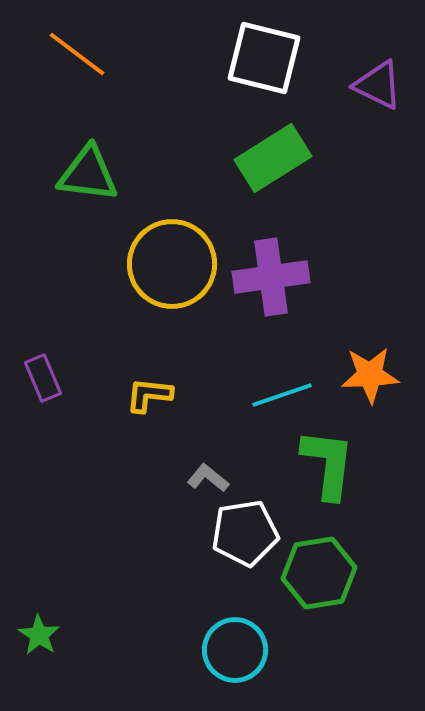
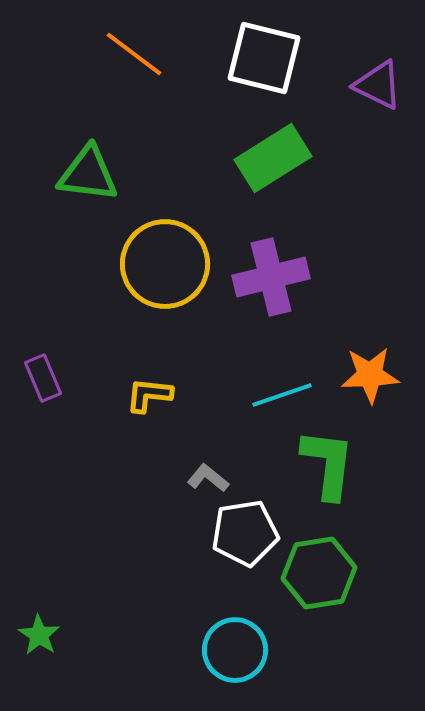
orange line: moved 57 px right
yellow circle: moved 7 px left
purple cross: rotated 6 degrees counterclockwise
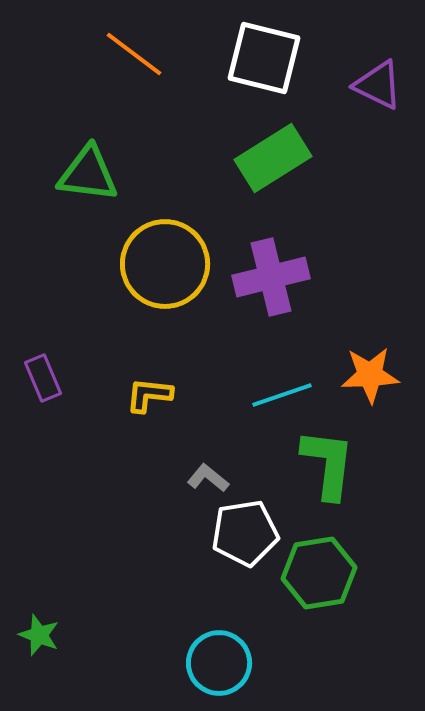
green star: rotated 12 degrees counterclockwise
cyan circle: moved 16 px left, 13 px down
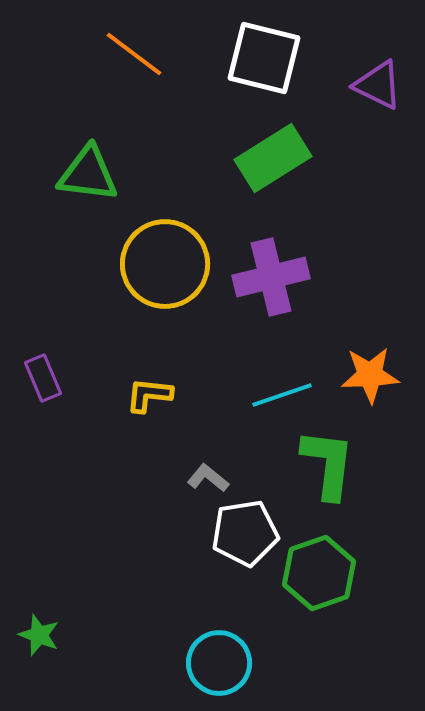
green hexagon: rotated 10 degrees counterclockwise
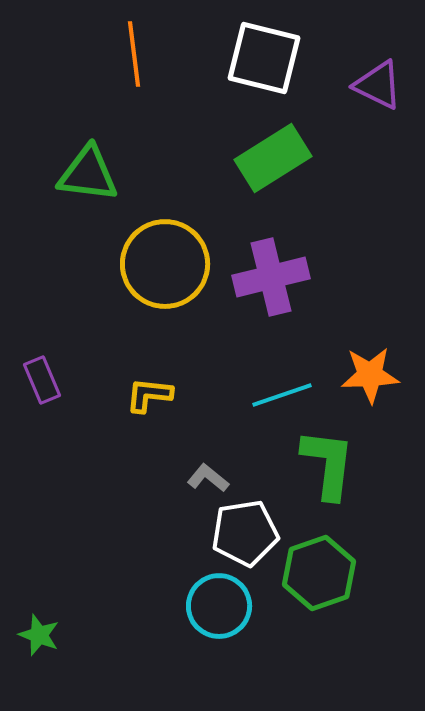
orange line: rotated 46 degrees clockwise
purple rectangle: moved 1 px left, 2 px down
cyan circle: moved 57 px up
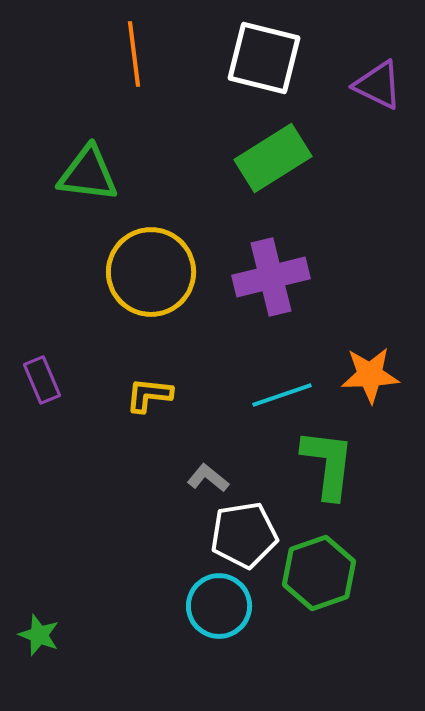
yellow circle: moved 14 px left, 8 px down
white pentagon: moved 1 px left, 2 px down
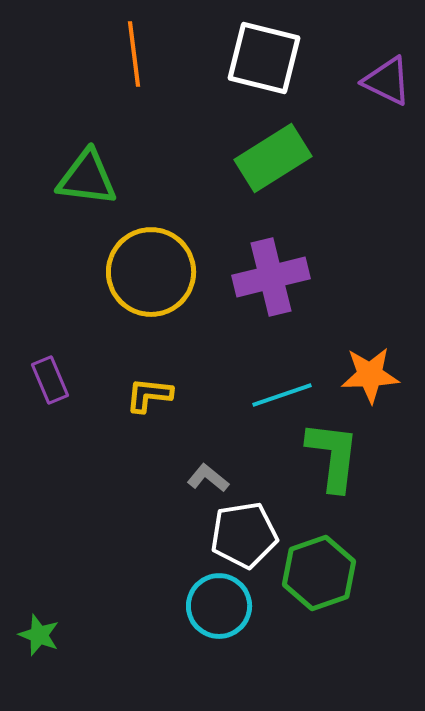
purple triangle: moved 9 px right, 4 px up
green triangle: moved 1 px left, 4 px down
purple rectangle: moved 8 px right
green L-shape: moved 5 px right, 8 px up
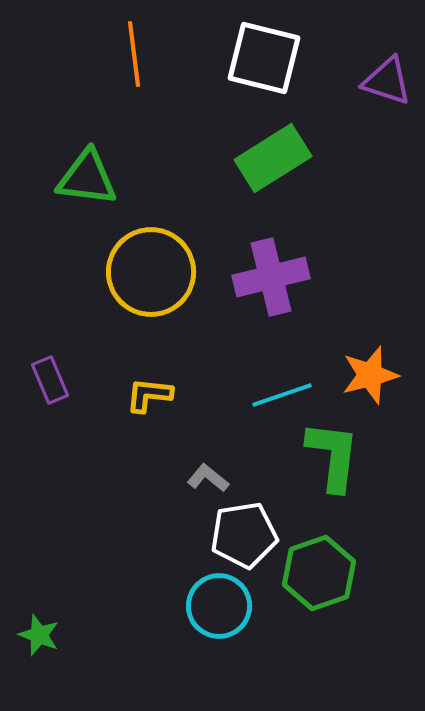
purple triangle: rotated 8 degrees counterclockwise
orange star: rotated 12 degrees counterclockwise
